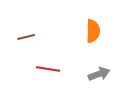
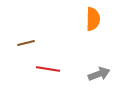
orange semicircle: moved 12 px up
brown line: moved 6 px down
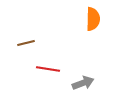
gray arrow: moved 16 px left, 9 px down
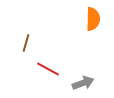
brown line: rotated 60 degrees counterclockwise
red line: rotated 20 degrees clockwise
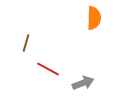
orange semicircle: moved 1 px right, 1 px up
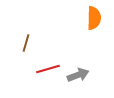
red line: rotated 45 degrees counterclockwise
gray arrow: moved 5 px left, 8 px up
